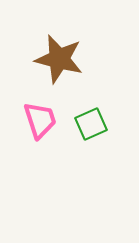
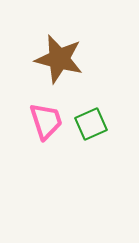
pink trapezoid: moved 6 px right, 1 px down
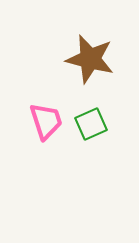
brown star: moved 31 px right
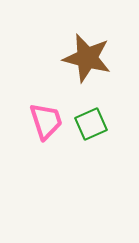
brown star: moved 3 px left, 1 px up
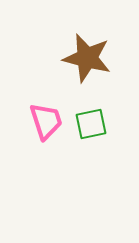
green square: rotated 12 degrees clockwise
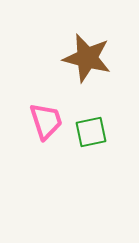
green square: moved 8 px down
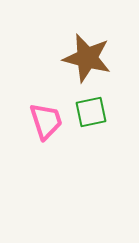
green square: moved 20 px up
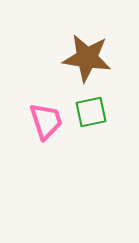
brown star: rotated 6 degrees counterclockwise
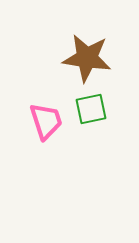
green square: moved 3 px up
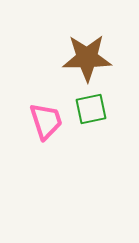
brown star: rotated 9 degrees counterclockwise
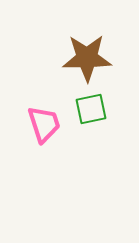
pink trapezoid: moved 2 px left, 3 px down
